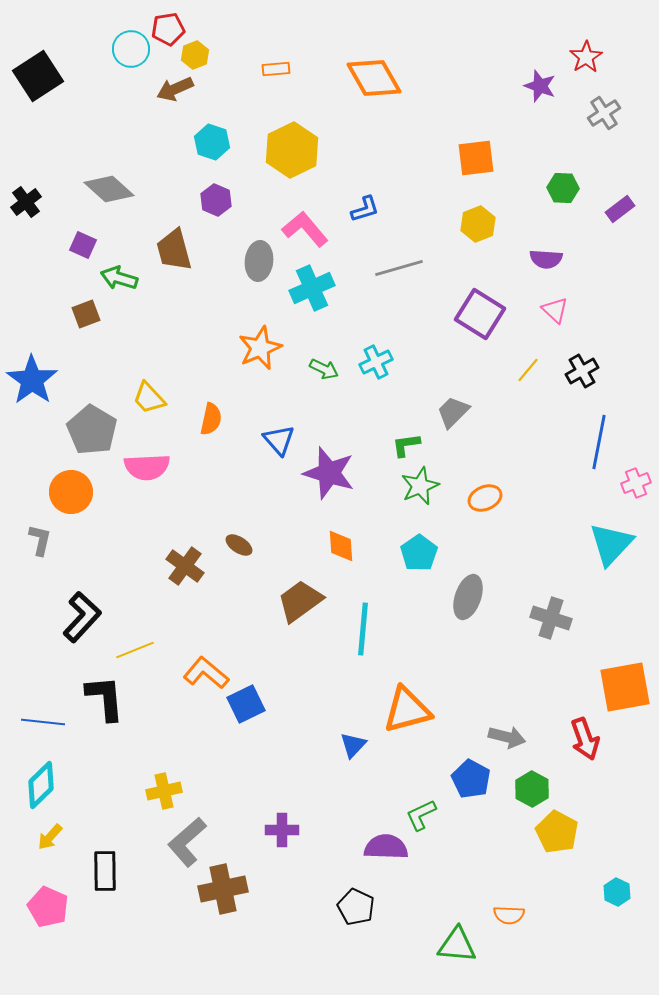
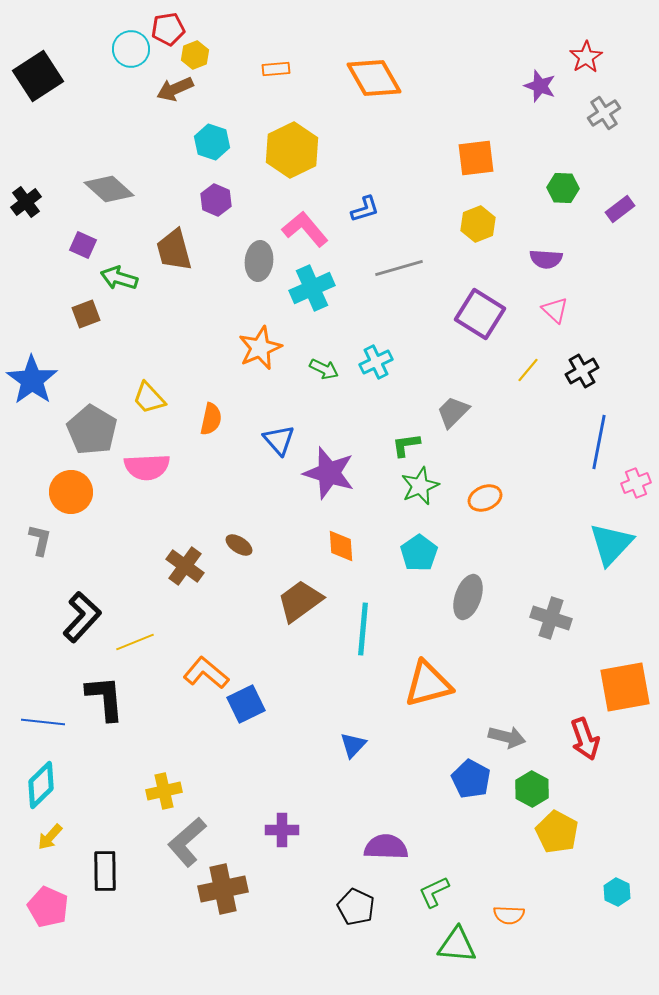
yellow line at (135, 650): moved 8 px up
orange triangle at (407, 710): moved 21 px right, 26 px up
green L-shape at (421, 815): moved 13 px right, 77 px down
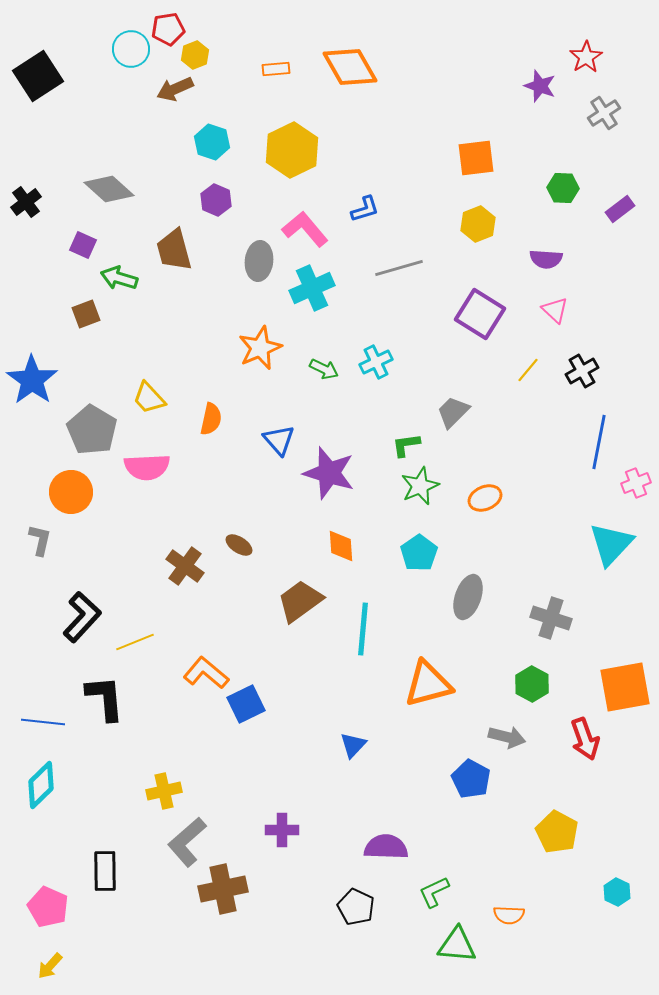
orange diamond at (374, 78): moved 24 px left, 11 px up
green hexagon at (532, 789): moved 105 px up
yellow arrow at (50, 837): moved 129 px down
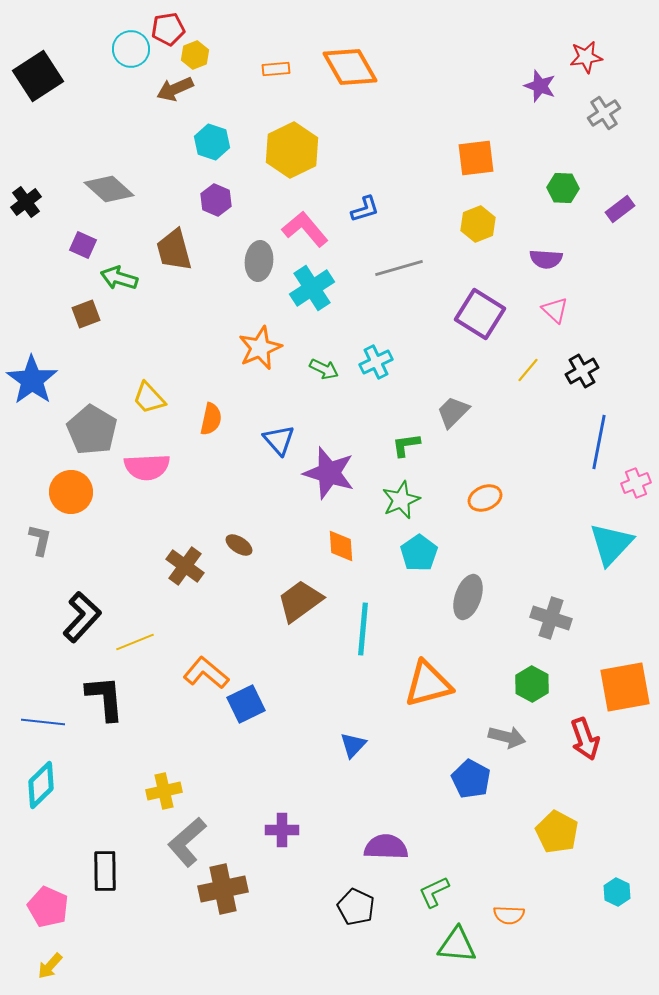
red star at (586, 57): rotated 24 degrees clockwise
cyan cross at (312, 288): rotated 9 degrees counterclockwise
green star at (420, 486): moved 19 px left, 14 px down
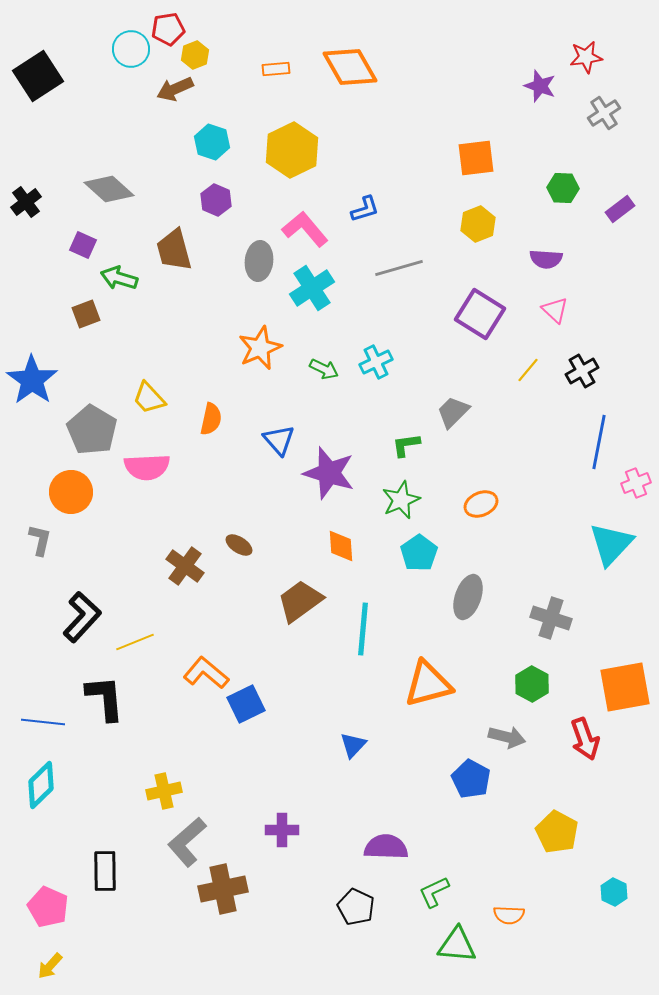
orange ellipse at (485, 498): moved 4 px left, 6 px down
cyan hexagon at (617, 892): moved 3 px left
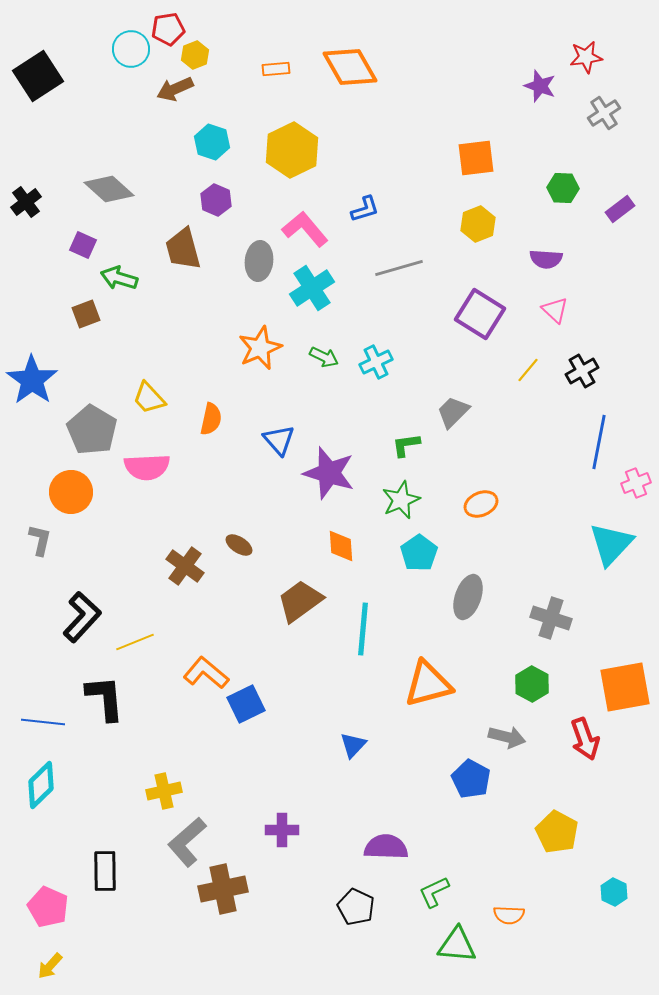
brown trapezoid at (174, 250): moved 9 px right, 1 px up
green arrow at (324, 369): moved 12 px up
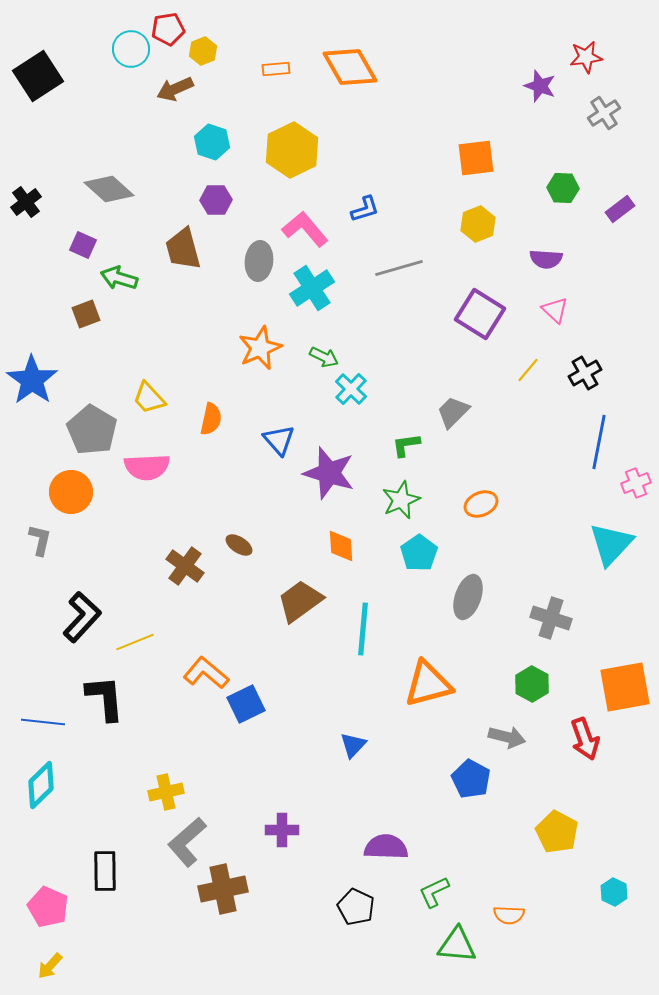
yellow hexagon at (195, 55): moved 8 px right, 4 px up
purple hexagon at (216, 200): rotated 24 degrees counterclockwise
cyan cross at (376, 362): moved 25 px left, 27 px down; rotated 20 degrees counterclockwise
black cross at (582, 371): moved 3 px right, 2 px down
yellow cross at (164, 791): moved 2 px right, 1 px down
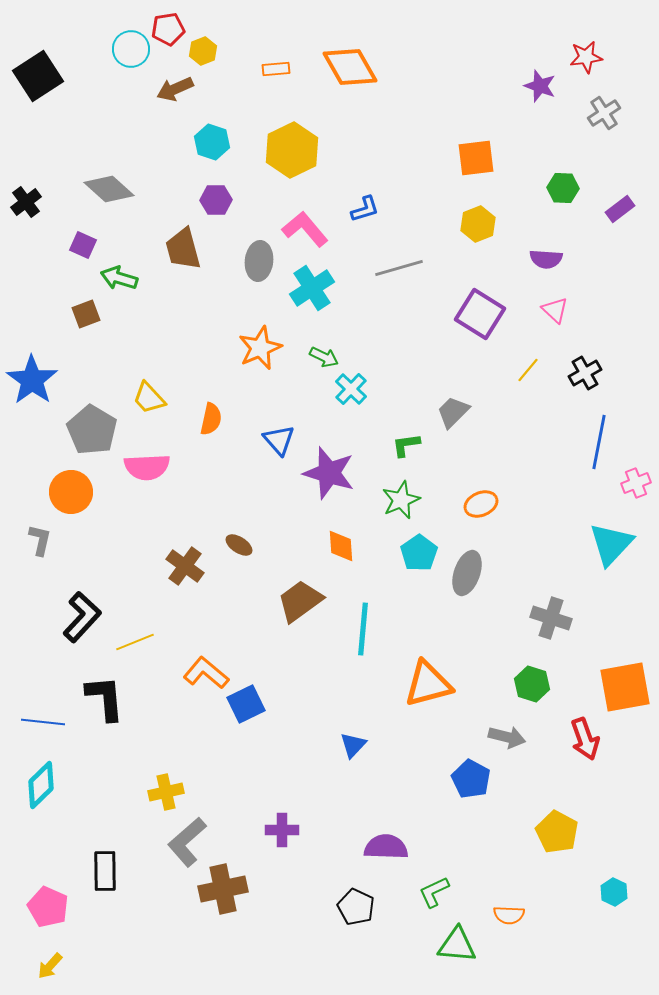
gray ellipse at (468, 597): moved 1 px left, 24 px up
green hexagon at (532, 684): rotated 12 degrees counterclockwise
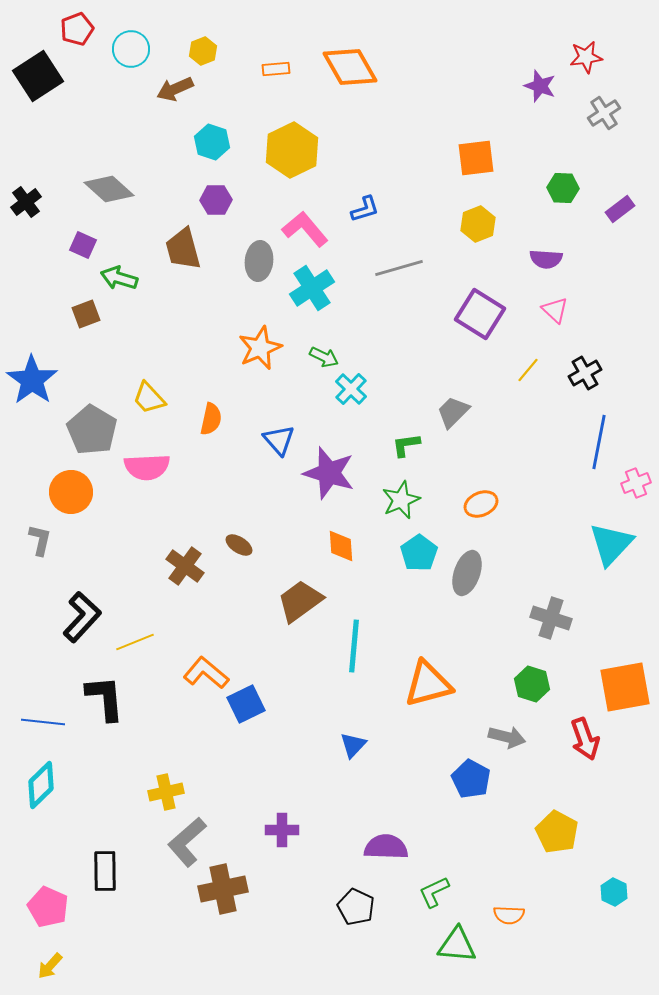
red pentagon at (168, 29): moved 91 px left; rotated 12 degrees counterclockwise
cyan line at (363, 629): moved 9 px left, 17 px down
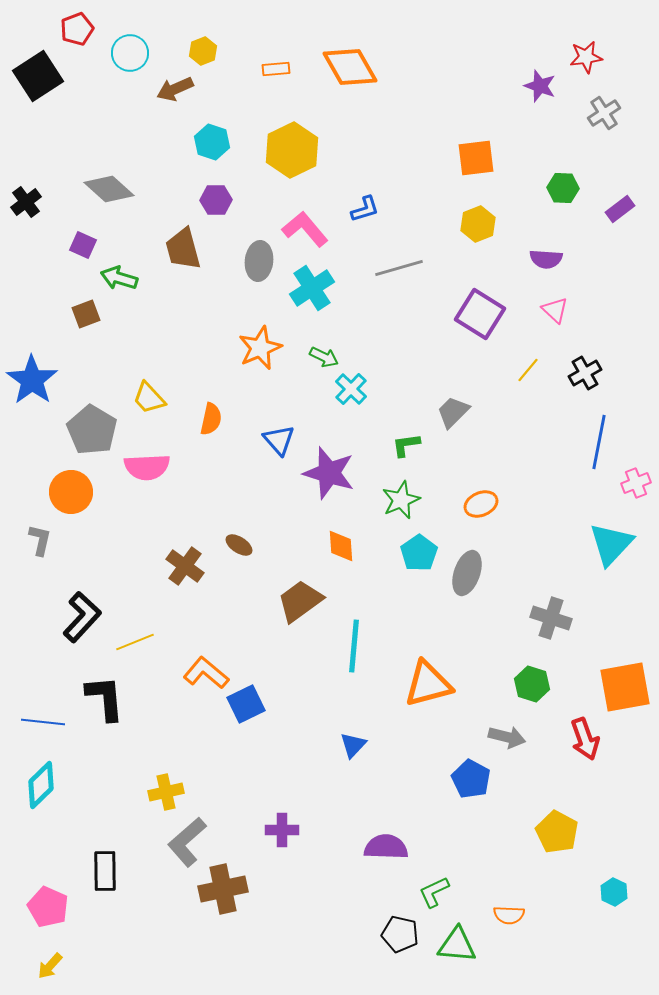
cyan circle at (131, 49): moved 1 px left, 4 px down
black pentagon at (356, 907): moved 44 px right, 27 px down; rotated 12 degrees counterclockwise
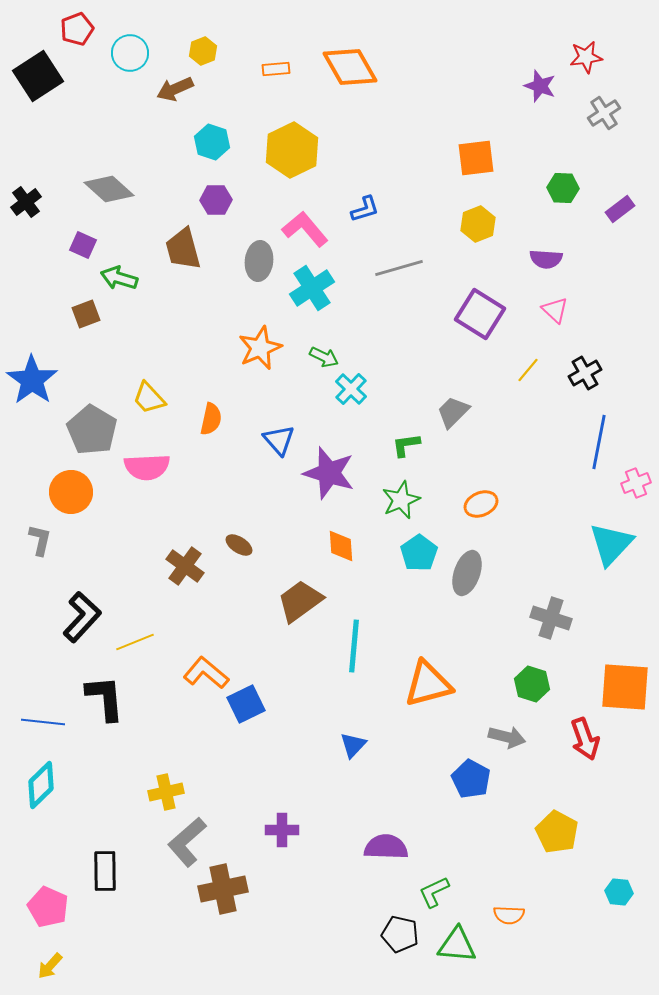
orange square at (625, 687): rotated 14 degrees clockwise
cyan hexagon at (614, 892): moved 5 px right; rotated 20 degrees counterclockwise
